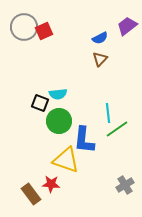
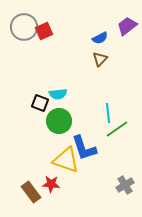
blue L-shape: moved 8 px down; rotated 24 degrees counterclockwise
brown rectangle: moved 2 px up
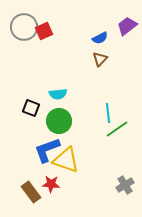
black square: moved 9 px left, 5 px down
blue L-shape: moved 37 px left, 2 px down; rotated 88 degrees clockwise
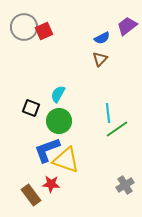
blue semicircle: moved 2 px right
cyan semicircle: rotated 126 degrees clockwise
brown rectangle: moved 3 px down
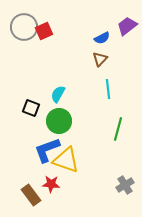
cyan line: moved 24 px up
green line: moved 1 px right; rotated 40 degrees counterclockwise
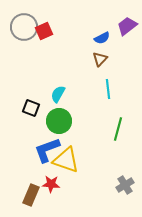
brown rectangle: rotated 60 degrees clockwise
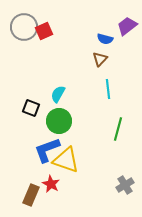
blue semicircle: moved 3 px right, 1 px down; rotated 42 degrees clockwise
red star: rotated 24 degrees clockwise
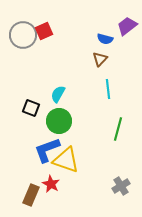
gray circle: moved 1 px left, 8 px down
gray cross: moved 4 px left, 1 px down
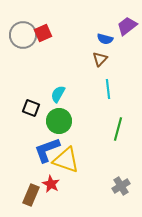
red square: moved 1 px left, 2 px down
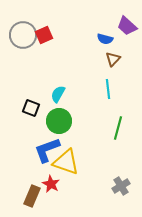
purple trapezoid: rotated 100 degrees counterclockwise
red square: moved 1 px right, 2 px down
brown triangle: moved 13 px right
green line: moved 1 px up
yellow triangle: moved 2 px down
brown rectangle: moved 1 px right, 1 px down
